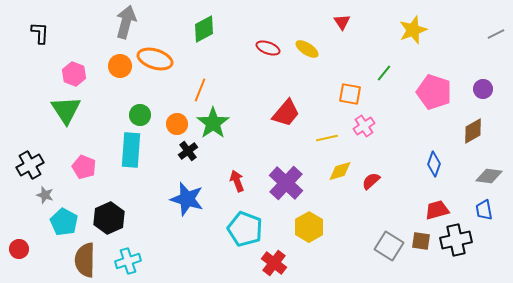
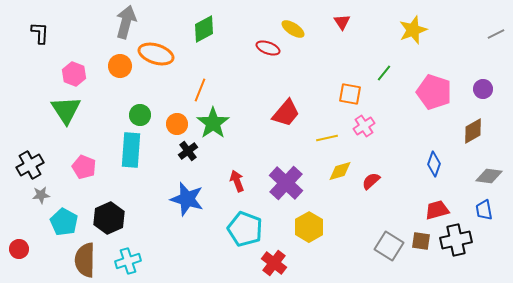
yellow ellipse at (307, 49): moved 14 px left, 20 px up
orange ellipse at (155, 59): moved 1 px right, 5 px up
gray star at (45, 195): moved 4 px left; rotated 24 degrees counterclockwise
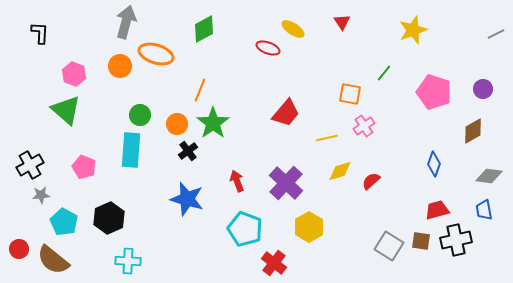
green triangle at (66, 110): rotated 16 degrees counterclockwise
brown semicircle at (85, 260): moved 32 px left; rotated 52 degrees counterclockwise
cyan cross at (128, 261): rotated 20 degrees clockwise
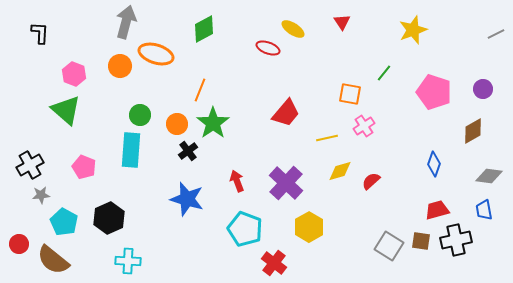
red circle at (19, 249): moved 5 px up
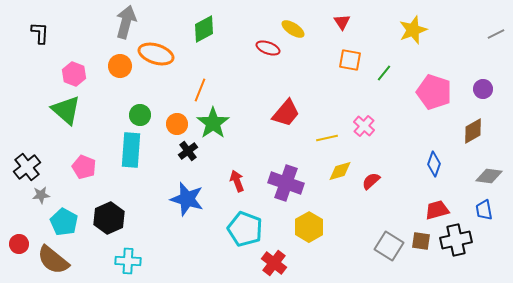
orange square at (350, 94): moved 34 px up
pink cross at (364, 126): rotated 15 degrees counterclockwise
black cross at (30, 165): moved 3 px left, 2 px down; rotated 8 degrees counterclockwise
purple cross at (286, 183): rotated 24 degrees counterclockwise
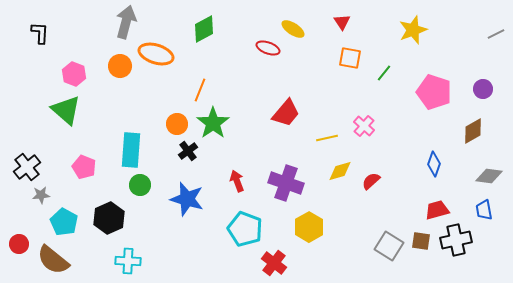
orange square at (350, 60): moved 2 px up
green circle at (140, 115): moved 70 px down
